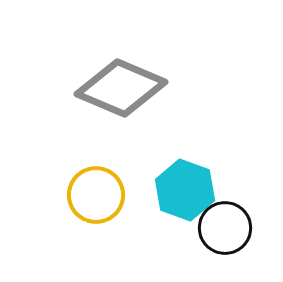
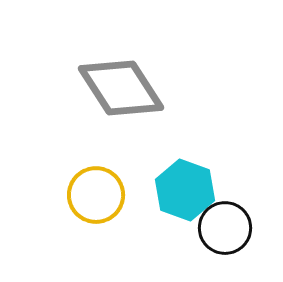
gray diamond: rotated 34 degrees clockwise
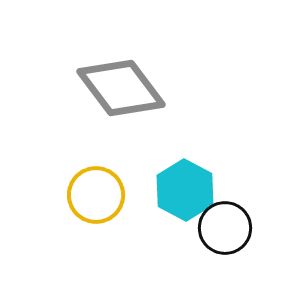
gray diamond: rotated 4 degrees counterclockwise
cyan hexagon: rotated 8 degrees clockwise
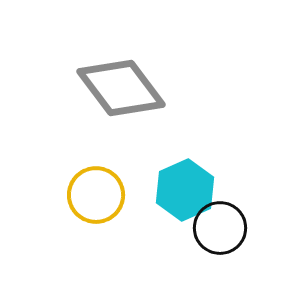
cyan hexagon: rotated 8 degrees clockwise
black circle: moved 5 px left
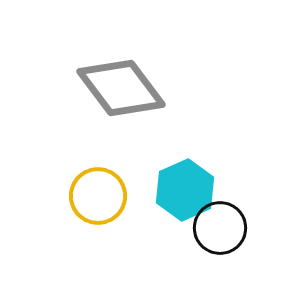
yellow circle: moved 2 px right, 1 px down
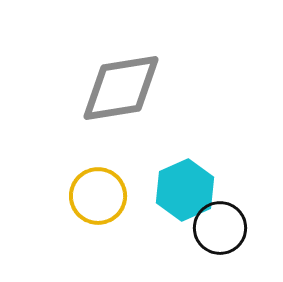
gray diamond: rotated 62 degrees counterclockwise
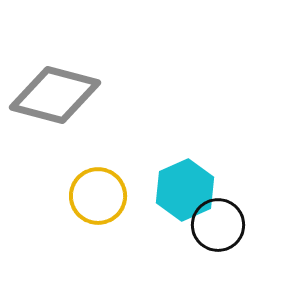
gray diamond: moved 66 px left, 7 px down; rotated 24 degrees clockwise
black circle: moved 2 px left, 3 px up
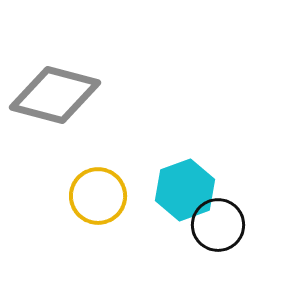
cyan hexagon: rotated 4 degrees clockwise
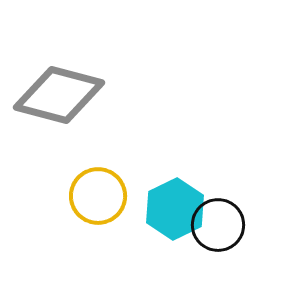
gray diamond: moved 4 px right
cyan hexagon: moved 10 px left, 19 px down; rotated 6 degrees counterclockwise
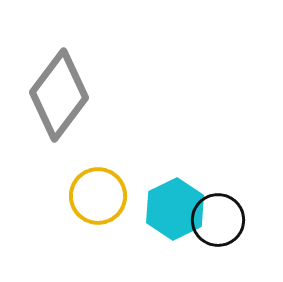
gray diamond: rotated 68 degrees counterclockwise
black circle: moved 5 px up
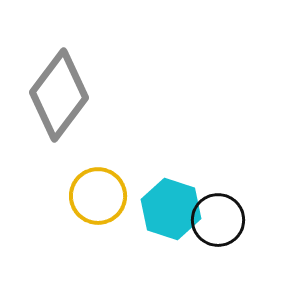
cyan hexagon: moved 4 px left; rotated 16 degrees counterclockwise
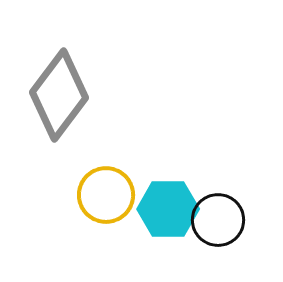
yellow circle: moved 8 px right, 1 px up
cyan hexagon: moved 3 px left; rotated 18 degrees counterclockwise
